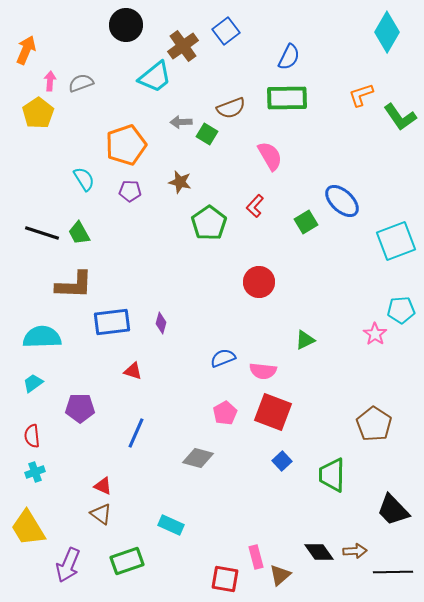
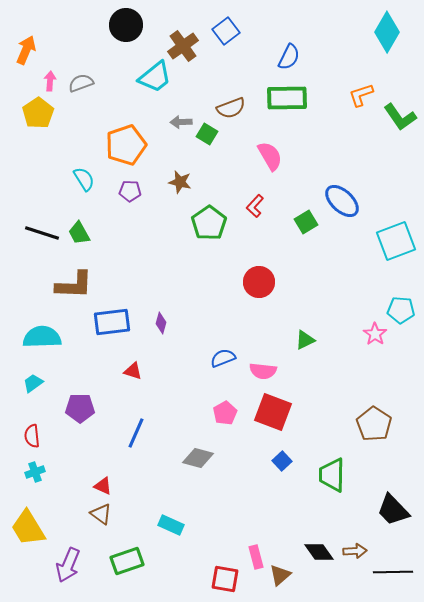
cyan pentagon at (401, 310): rotated 8 degrees clockwise
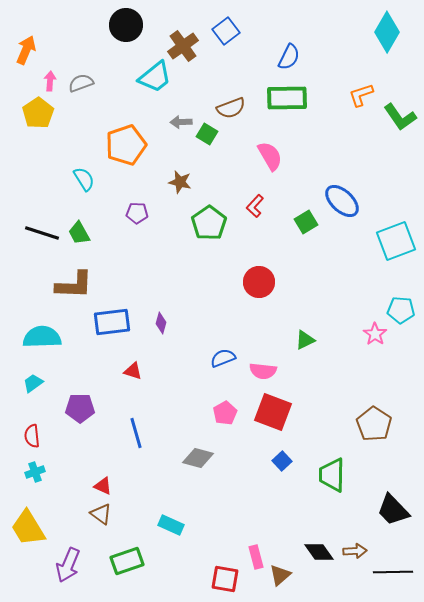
purple pentagon at (130, 191): moved 7 px right, 22 px down
blue line at (136, 433): rotated 40 degrees counterclockwise
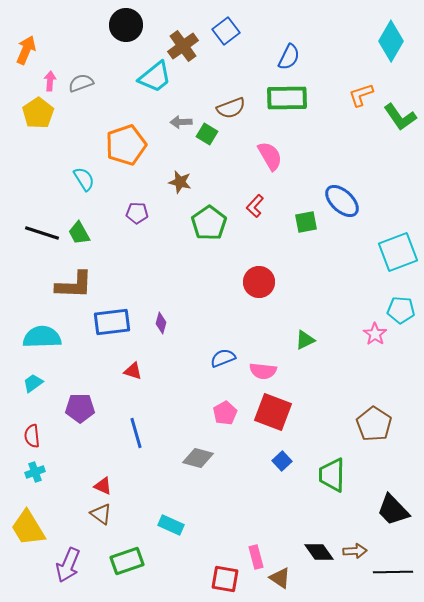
cyan diamond at (387, 32): moved 4 px right, 9 px down
green square at (306, 222): rotated 20 degrees clockwise
cyan square at (396, 241): moved 2 px right, 11 px down
brown triangle at (280, 575): moved 3 px down; rotated 45 degrees counterclockwise
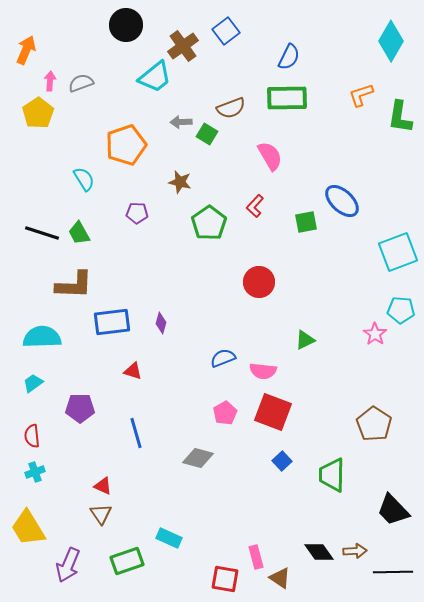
green L-shape at (400, 117): rotated 44 degrees clockwise
brown triangle at (101, 514): rotated 20 degrees clockwise
cyan rectangle at (171, 525): moved 2 px left, 13 px down
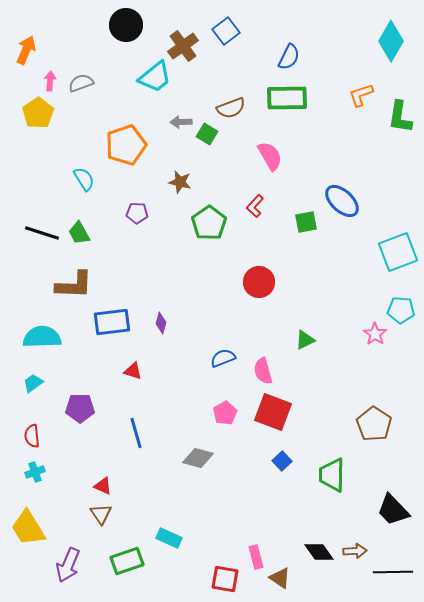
pink semicircle at (263, 371): rotated 68 degrees clockwise
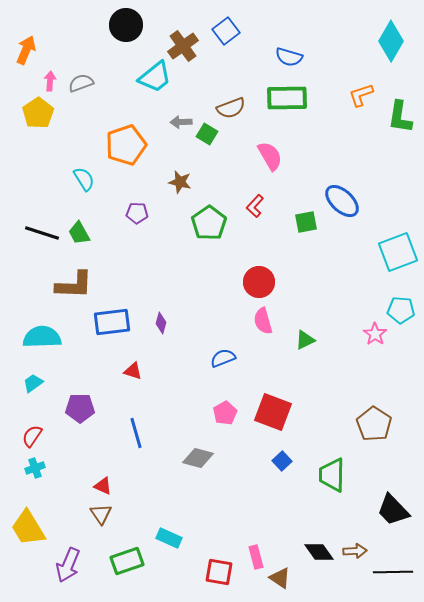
blue semicircle at (289, 57): rotated 80 degrees clockwise
pink semicircle at (263, 371): moved 50 px up
red semicircle at (32, 436): rotated 40 degrees clockwise
cyan cross at (35, 472): moved 4 px up
red square at (225, 579): moved 6 px left, 7 px up
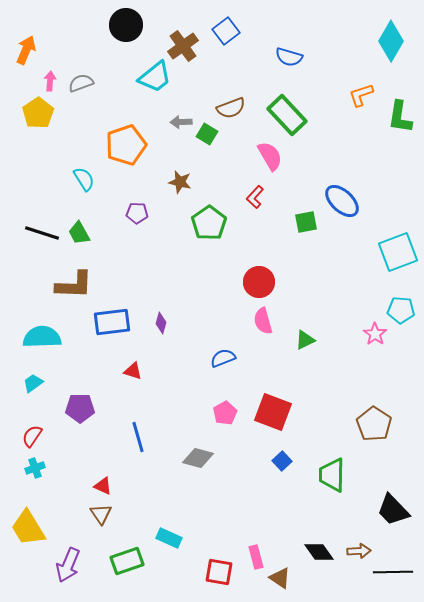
green rectangle at (287, 98): moved 17 px down; rotated 48 degrees clockwise
red L-shape at (255, 206): moved 9 px up
blue line at (136, 433): moved 2 px right, 4 px down
brown arrow at (355, 551): moved 4 px right
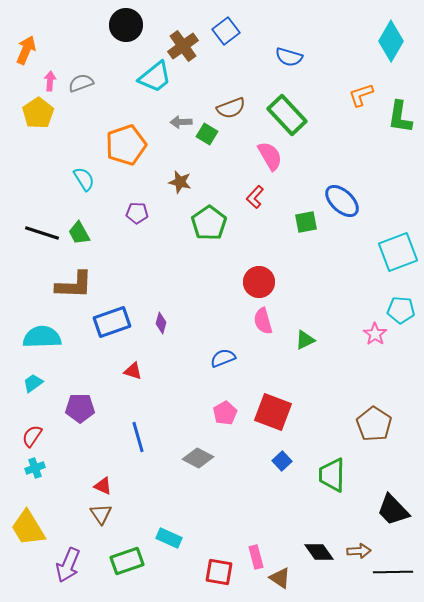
blue rectangle at (112, 322): rotated 12 degrees counterclockwise
gray diamond at (198, 458): rotated 12 degrees clockwise
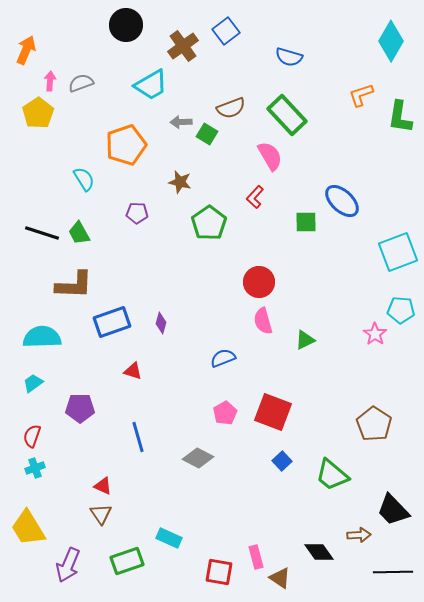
cyan trapezoid at (155, 77): moved 4 px left, 8 px down; rotated 9 degrees clockwise
green square at (306, 222): rotated 10 degrees clockwise
red semicircle at (32, 436): rotated 15 degrees counterclockwise
green trapezoid at (332, 475): rotated 51 degrees counterclockwise
brown arrow at (359, 551): moved 16 px up
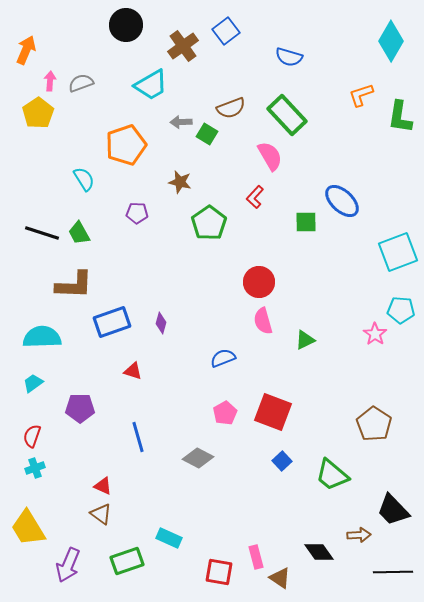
brown triangle at (101, 514): rotated 20 degrees counterclockwise
